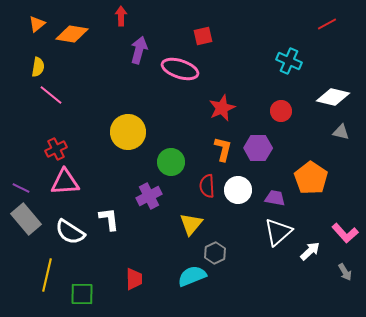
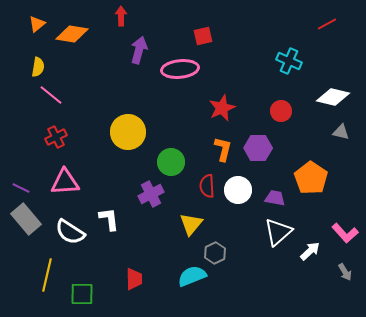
pink ellipse: rotated 24 degrees counterclockwise
red cross: moved 12 px up
purple cross: moved 2 px right, 2 px up
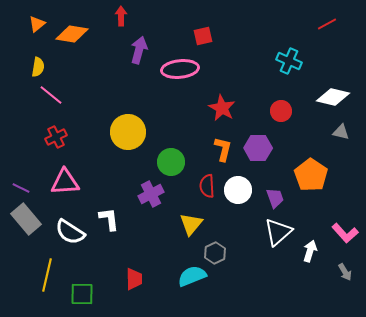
red star: rotated 20 degrees counterclockwise
orange pentagon: moved 3 px up
purple trapezoid: rotated 60 degrees clockwise
white arrow: rotated 30 degrees counterclockwise
